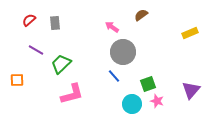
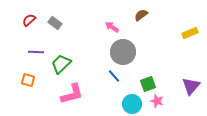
gray rectangle: rotated 48 degrees counterclockwise
purple line: moved 2 px down; rotated 28 degrees counterclockwise
orange square: moved 11 px right; rotated 16 degrees clockwise
purple triangle: moved 4 px up
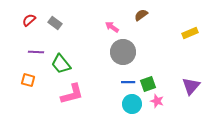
green trapezoid: rotated 85 degrees counterclockwise
blue line: moved 14 px right, 6 px down; rotated 48 degrees counterclockwise
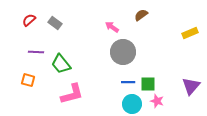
green square: rotated 21 degrees clockwise
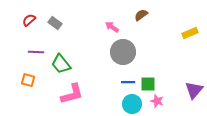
purple triangle: moved 3 px right, 4 px down
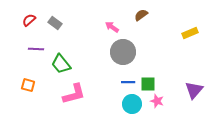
purple line: moved 3 px up
orange square: moved 5 px down
pink L-shape: moved 2 px right
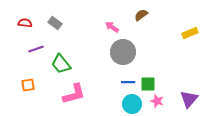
red semicircle: moved 4 px left, 3 px down; rotated 48 degrees clockwise
purple line: rotated 21 degrees counterclockwise
orange square: rotated 24 degrees counterclockwise
purple triangle: moved 5 px left, 9 px down
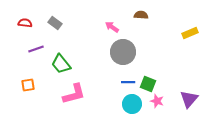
brown semicircle: rotated 40 degrees clockwise
green square: rotated 21 degrees clockwise
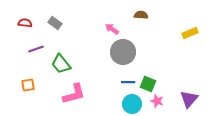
pink arrow: moved 2 px down
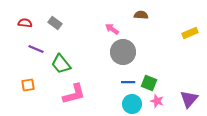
purple line: rotated 42 degrees clockwise
green square: moved 1 px right, 1 px up
